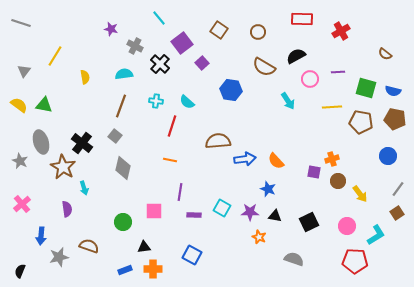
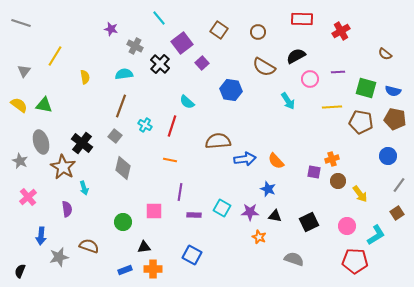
cyan cross at (156, 101): moved 11 px left, 24 px down; rotated 24 degrees clockwise
gray line at (398, 189): moved 1 px right, 4 px up
pink cross at (22, 204): moved 6 px right, 7 px up
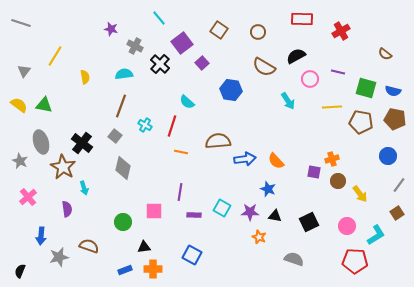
purple line at (338, 72): rotated 16 degrees clockwise
orange line at (170, 160): moved 11 px right, 8 px up
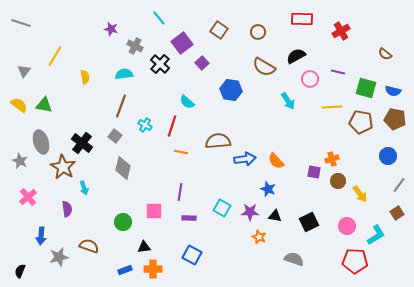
purple rectangle at (194, 215): moved 5 px left, 3 px down
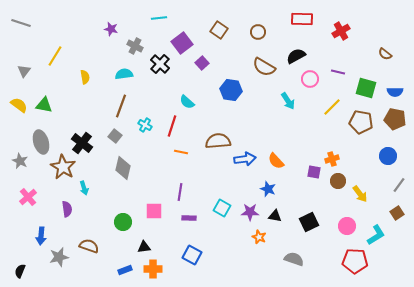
cyan line at (159, 18): rotated 56 degrees counterclockwise
blue semicircle at (393, 91): moved 2 px right, 1 px down; rotated 14 degrees counterclockwise
yellow line at (332, 107): rotated 42 degrees counterclockwise
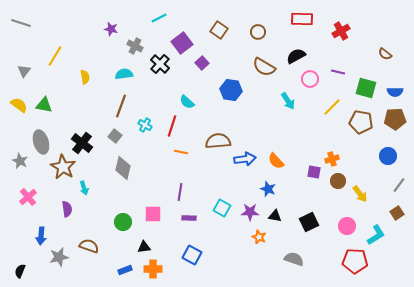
cyan line at (159, 18): rotated 21 degrees counterclockwise
brown pentagon at (395, 119): rotated 15 degrees counterclockwise
pink square at (154, 211): moved 1 px left, 3 px down
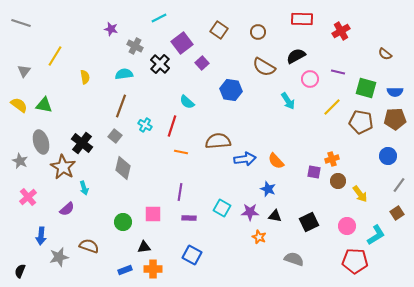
purple semicircle at (67, 209): rotated 56 degrees clockwise
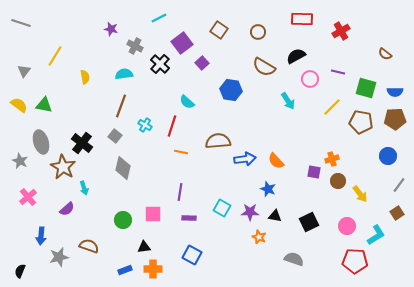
green circle at (123, 222): moved 2 px up
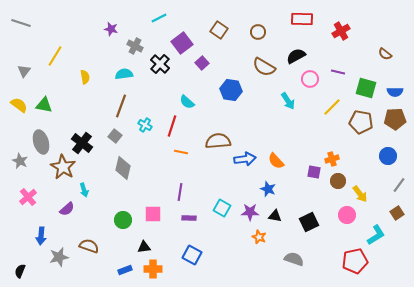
cyan arrow at (84, 188): moved 2 px down
pink circle at (347, 226): moved 11 px up
red pentagon at (355, 261): rotated 15 degrees counterclockwise
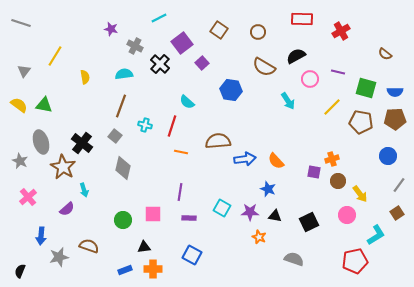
cyan cross at (145, 125): rotated 16 degrees counterclockwise
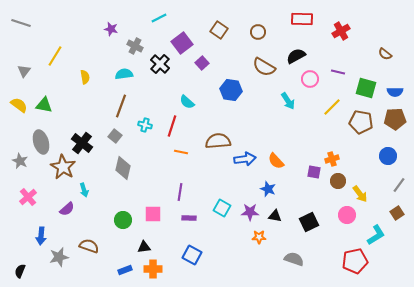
orange star at (259, 237): rotated 24 degrees counterclockwise
